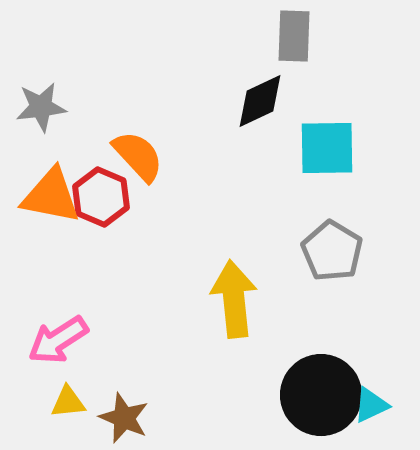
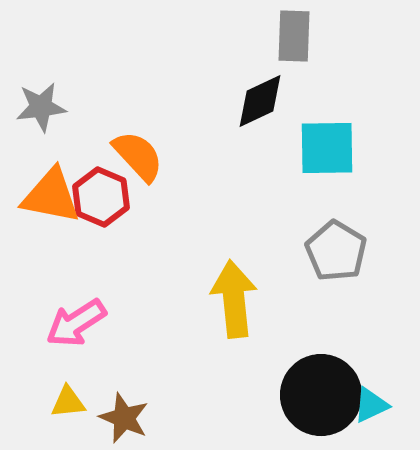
gray pentagon: moved 4 px right
pink arrow: moved 18 px right, 17 px up
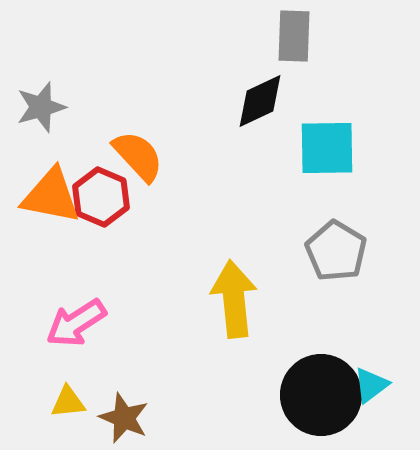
gray star: rotated 9 degrees counterclockwise
cyan triangle: moved 20 px up; rotated 12 degrees counterclockwise
